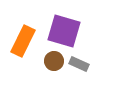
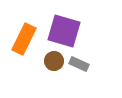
orange rectangle: moved 1 px right, 2 px up
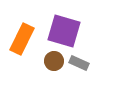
orange rectangle: moved 2 px left
gray rectangle: moved 1 px up
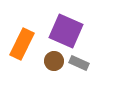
purple square: moved 2 px right; rotated 8 degrees clockwise
orange rectangle: moved 5 px down
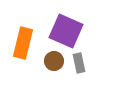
orange rectangle: moved 1 px right, 1 px up; rotated 12 degrees counterclockwise
gray rectangle: rotated 54 degrees clockwise
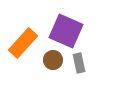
orange rectangle: rotated 28 degrees clockwise
brown circle: moved 1 px left, 1 px up
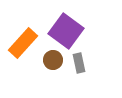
purple square: rotated 12 degrees clockwise
